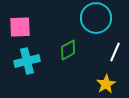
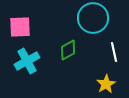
cyan circle: moved 3 px left
white line: moved 1 px left; rotated 36 degrees counterclockwise
cyan cross: rotated 15 degrees counterclockwise
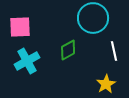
white line: moved 1 px up
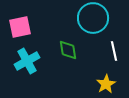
pink square: rotated 10 degrees counterclockwise
green diamond: rotated 70 degrees counterclockwise
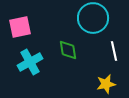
cyan cross: moved 3 px right, 1 px down
yellow star: rotated 18 degrees clockwise
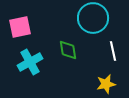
white line: moved 1 px left
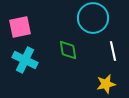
cyan cross: moved 5 px left, 2 px up; rotated 35 degrees counterclockwise
